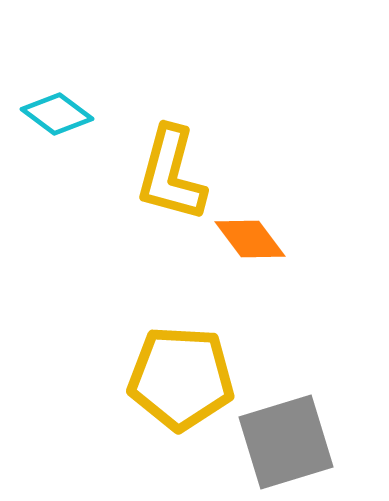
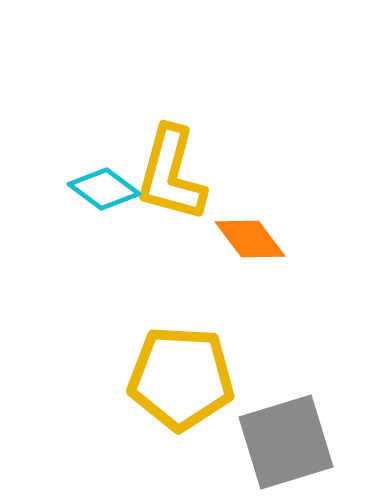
cyan diamond: moved 47 px right, 75 px down
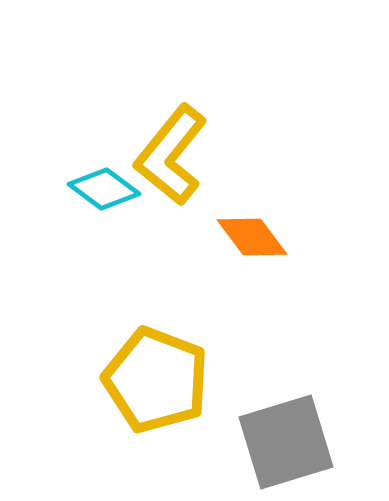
yellow L-shape: moved 19 px up; rotated 24 degrees clockwise
orange diamond: moved 2 px right, 2 px up
yellow pentagon: moved 25 px left, 2 px down; rotated 18 degrees clockwise
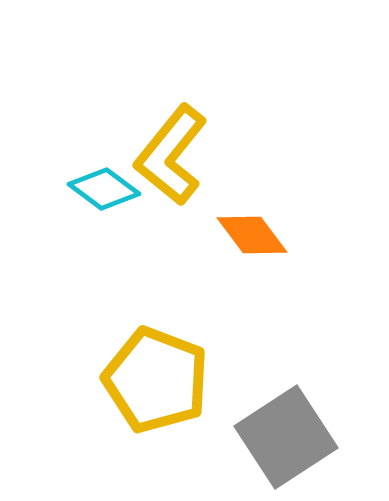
orange diamond: moved 2 px up
gray square: moved 5 px up; rotated 16 degrees counterclockwise
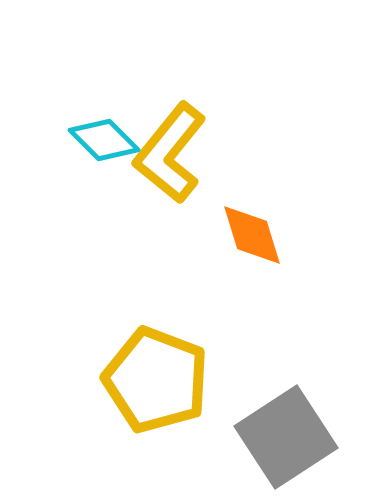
yellow L-shape: moved 1 px left, 2 px up
cyan diamond: moved 49 px up; rotated 8 degrees clockwise
orange diamond: rotated 20 degrees clockwise
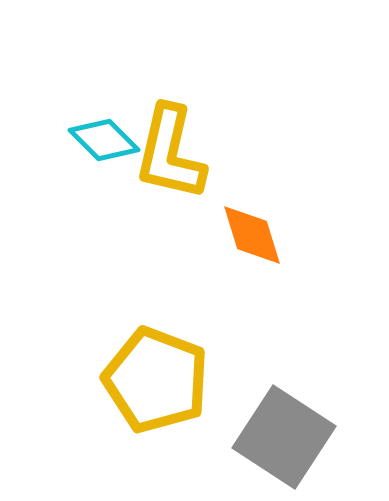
yellow L-shape: rotated 26 degrees counterclockwise
gray square: moved 2 px left; rotated 24 degrees counterclockwise
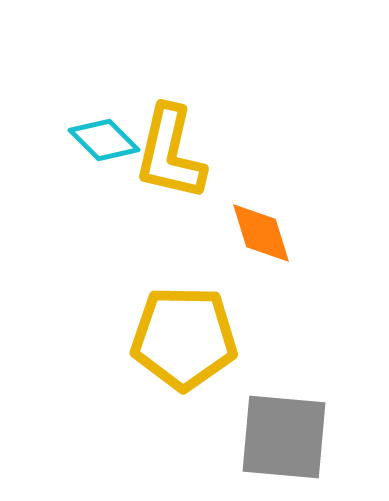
orange diamond: moved 9 px right, 2 px up
yellow pentagon: moved 28 px right, 42 px up; rotated 20 degrees counterclockwise
gray square: rotated 28 degrees counterclockwise
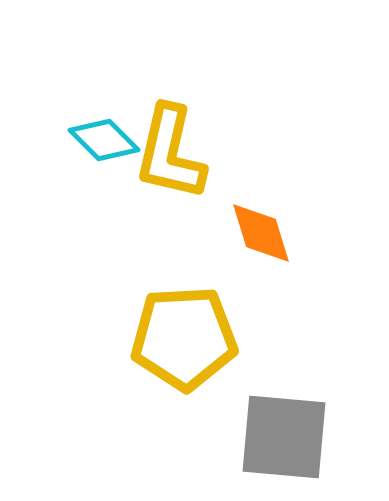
yellow pentagon: rotated 4 degrees counterclockwise
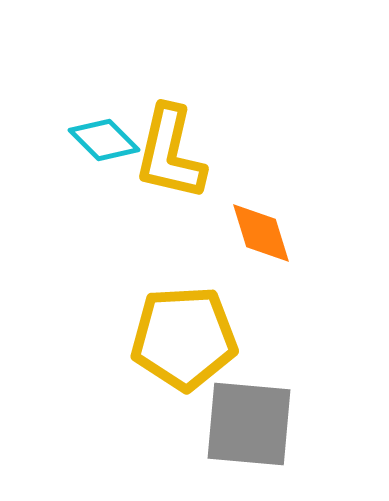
gray square: moved 35 px left, 13 px up
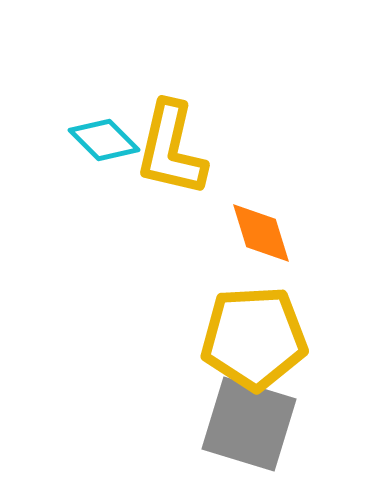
yellow L-shape: moved 1 px right, 4 px up
yellow pentagon: moved 70 px right
gray square: rotated 12 degrees clockwise
